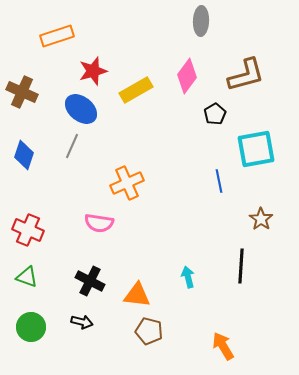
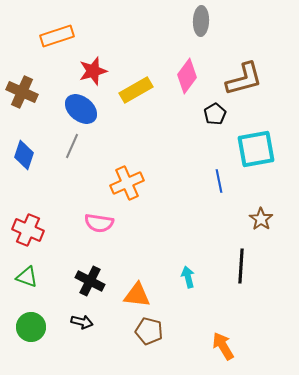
brown L-shape: moved 2 px left, 4 px down
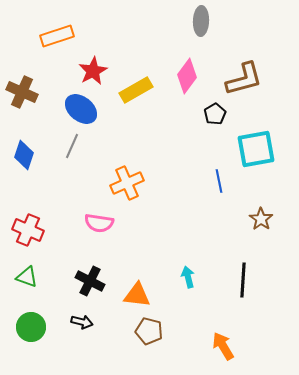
red star: rotated 12 degrees counterclockwise
black line: moved 2 px right, 14 px down
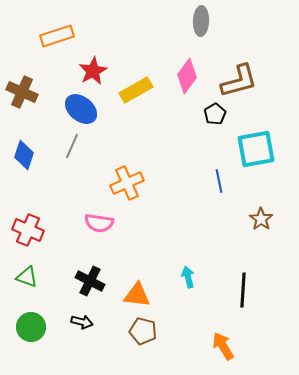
brown L-shape: moved 5 px left, 2 px down
black line: moved 10 px down
brown pentagon: moved 6 px left
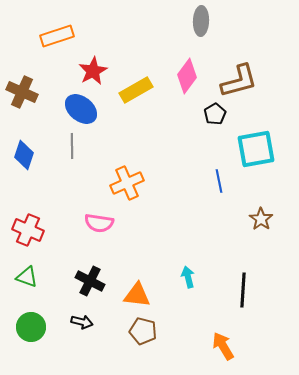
gray line: rotated 25 degrees counterclockwise
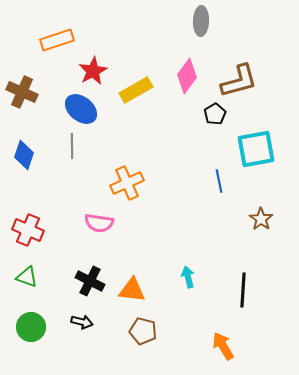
orange rectangle: moved 4 px down
orange triangle: moved 5 px left, 5 px up
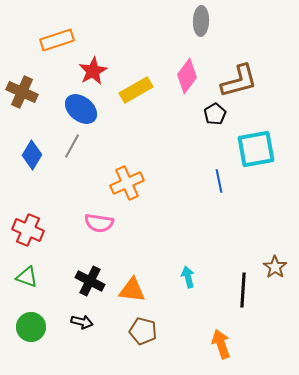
gray line: rotated 30 degrees clockwise
blue diamond: moved 8 px right; rotated 12 degrees clockwise
brown star: moved 14 px right, 48 px down
orange arrow: moved 2 px left, 2 px up; rotated 12 degrees clockwise
